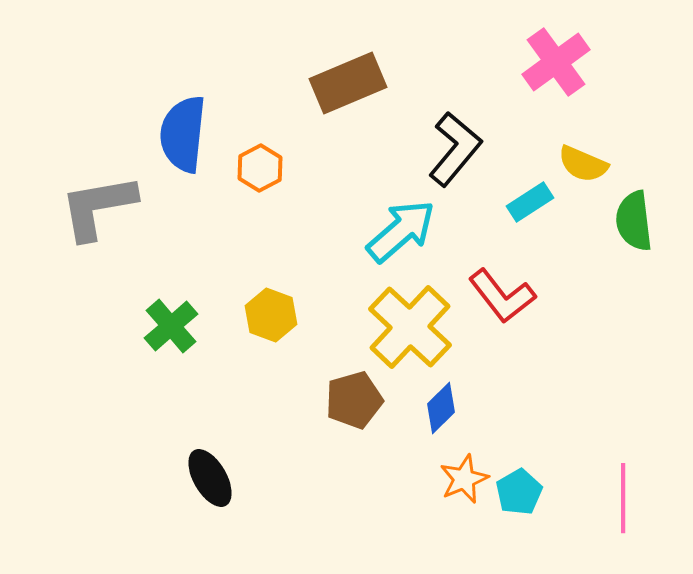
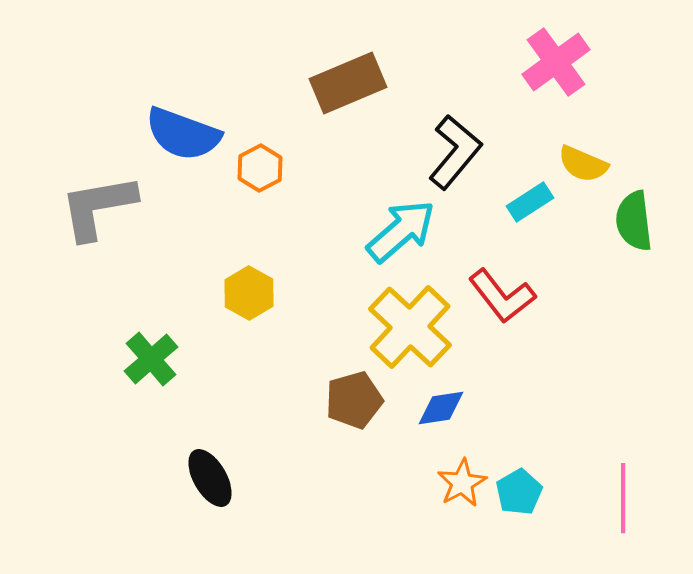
blue semicircle: rotated 76 degrees counterclockwise
black L-shape: moved 3 px down
yellow hexagon: moved 22 px left, 22 px up; rotated 9 degrees clockwise
green cross: moved 20 px left, 33 px down
blue diamond: rotated 36 degrees clockwise
orange star: moved 2 px left, 4 px down; rotated 6 degrees counterclockwise
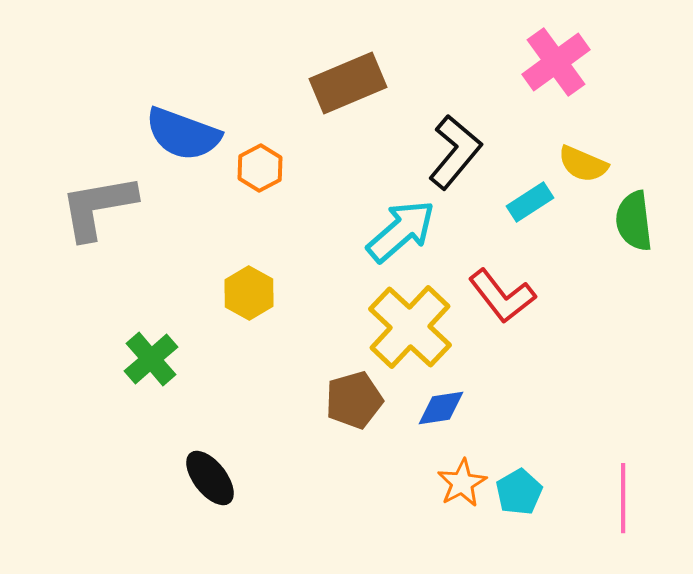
black ellipse: rotated 8 degrees counterclockwise
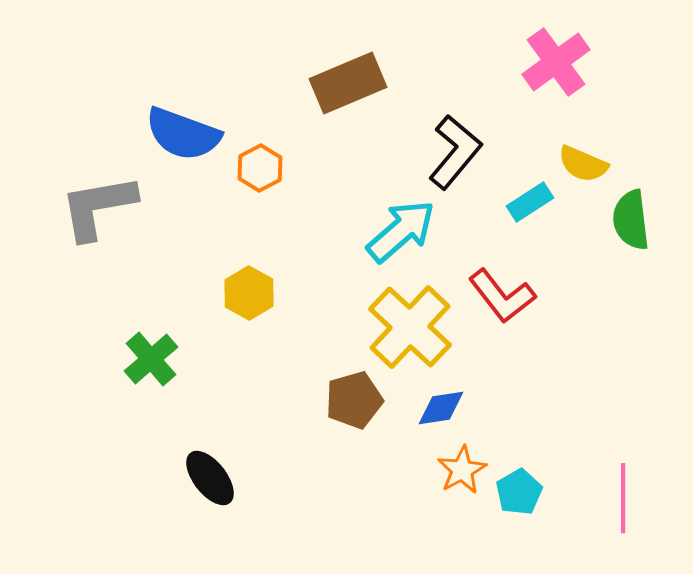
green semicircle: moved 3 px left, 1 px up
orange star: moved 13 px up
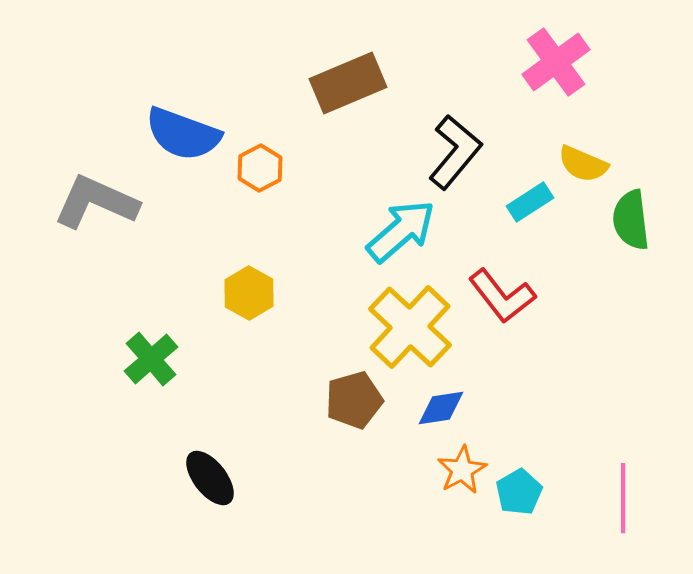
gray L-shape: moved 2 px left, 5 px up; rotated 34 degrees clockwise
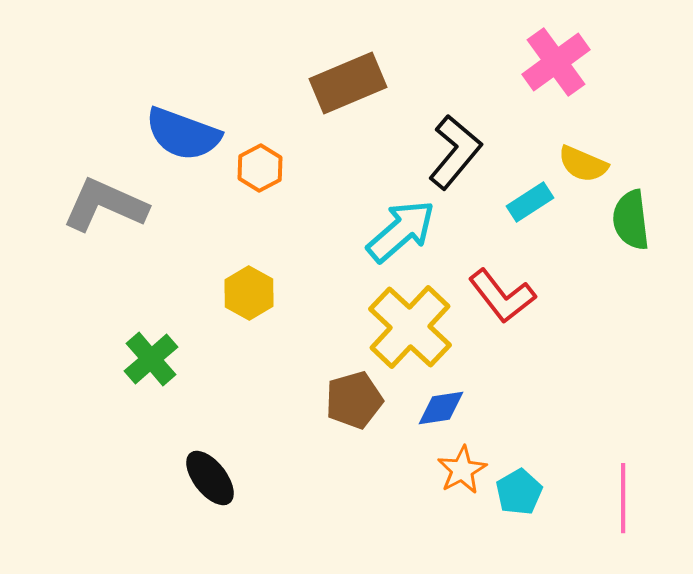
gray L-shape: moved 9 px right, 3 px down
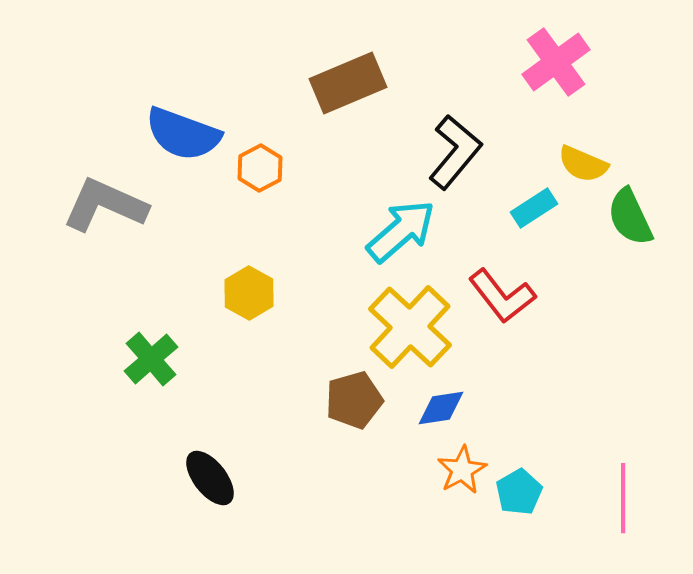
cyan rectangle: moved 4 px right, 6 px down
green semicircle: moved 1 px left, 3 px up; rotated 18 degrees counterclockwise
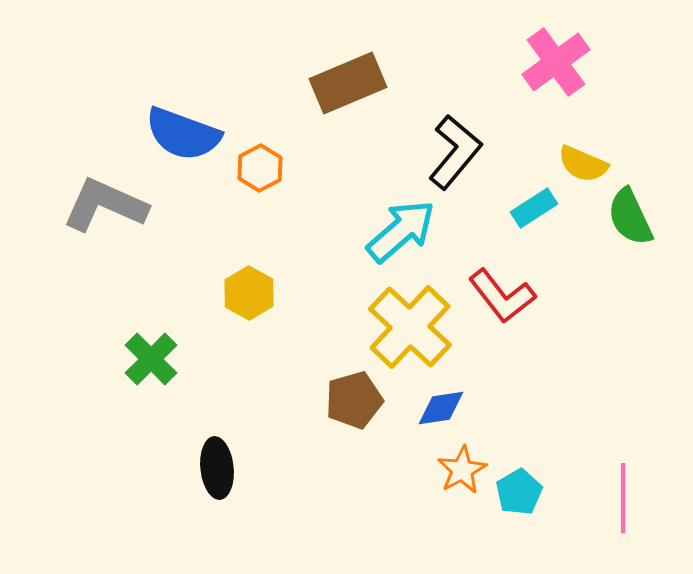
green cross: rotated 4 degrees counterclockwise
black ellipse: moved 7 px right, 10 px up; rotated 32 degrees clockwise
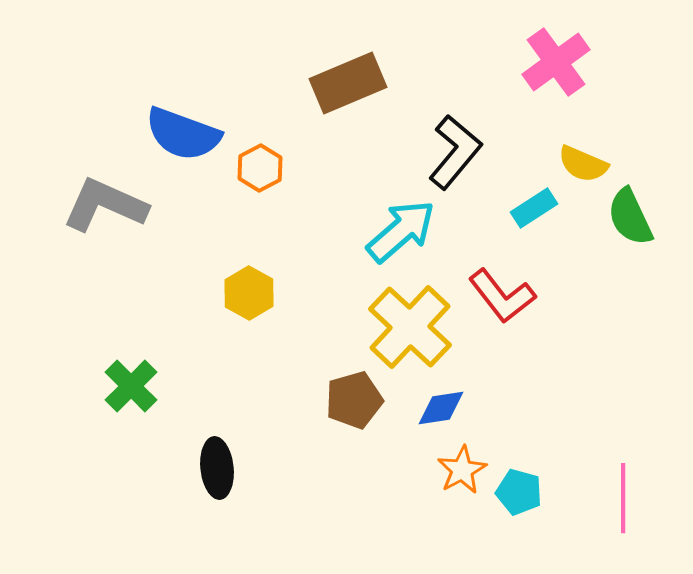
green cross: moved 20 px left, 27 px down
cyan pentagon: rotated 27 degrees counterclockwise
